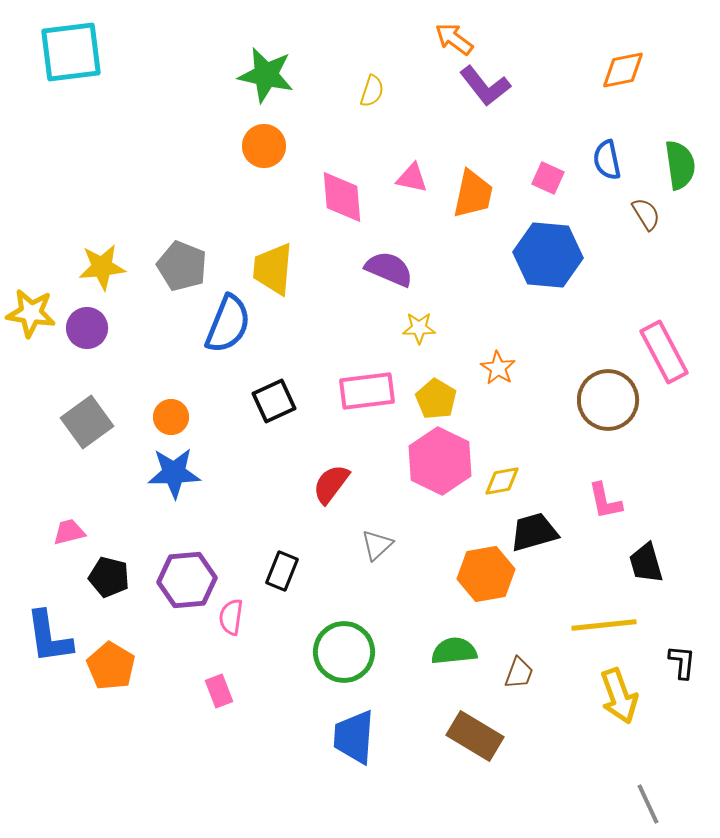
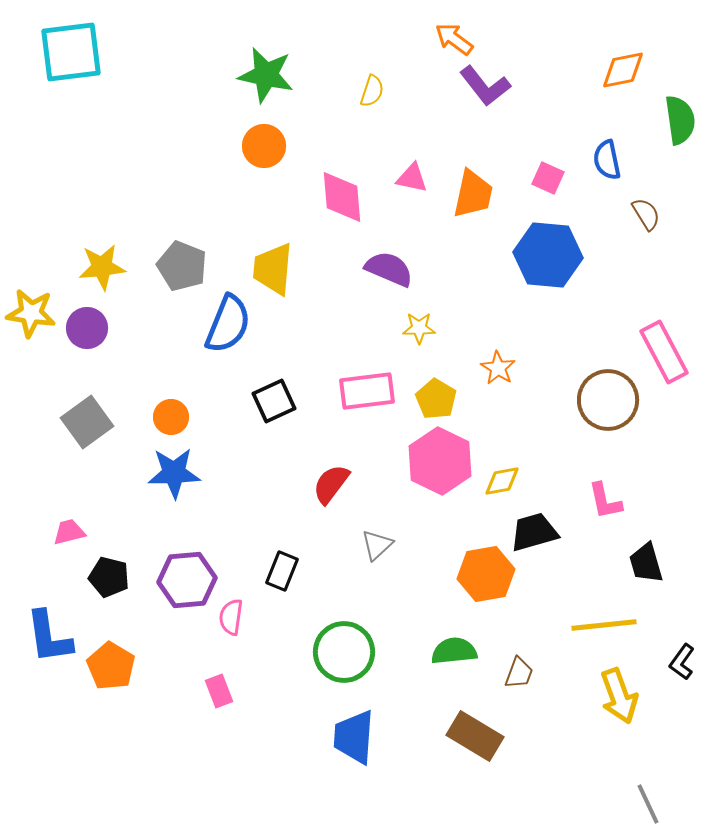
green semicircle at (680, 165): moved 45 px up
black L-shape at (682, 662): rotated 150 degrees counterclockwise
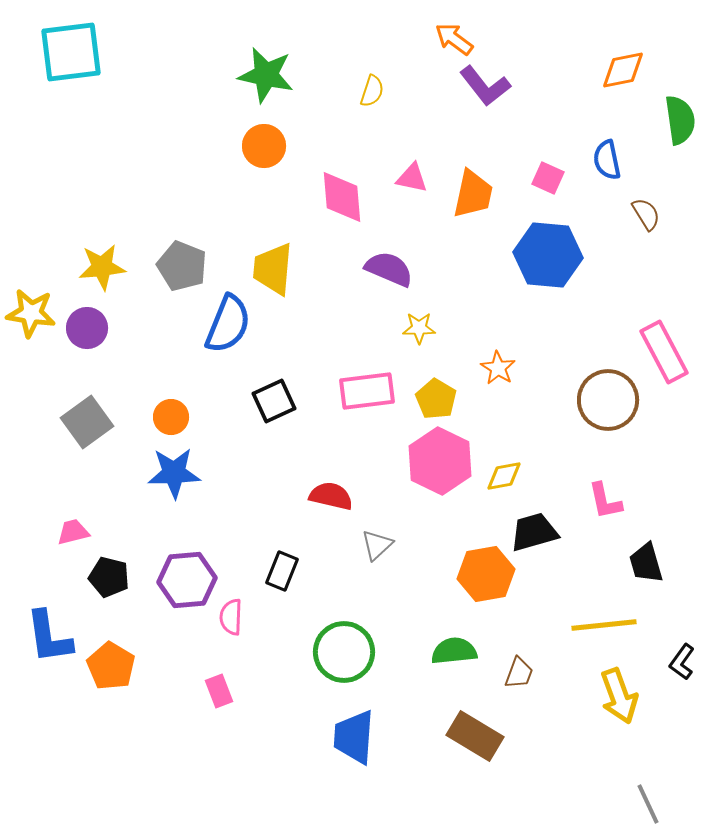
yellow diamond at (502, 481): moved 2 px right, 5 px up
red semicircle at (331, 484): moved 12 px down; rotated 66 degrees clockwise
pink trapezoid at (69, 532): moved 4 px right
pink semicircle at (231, 617): rotated 6 degrees counterclockwise
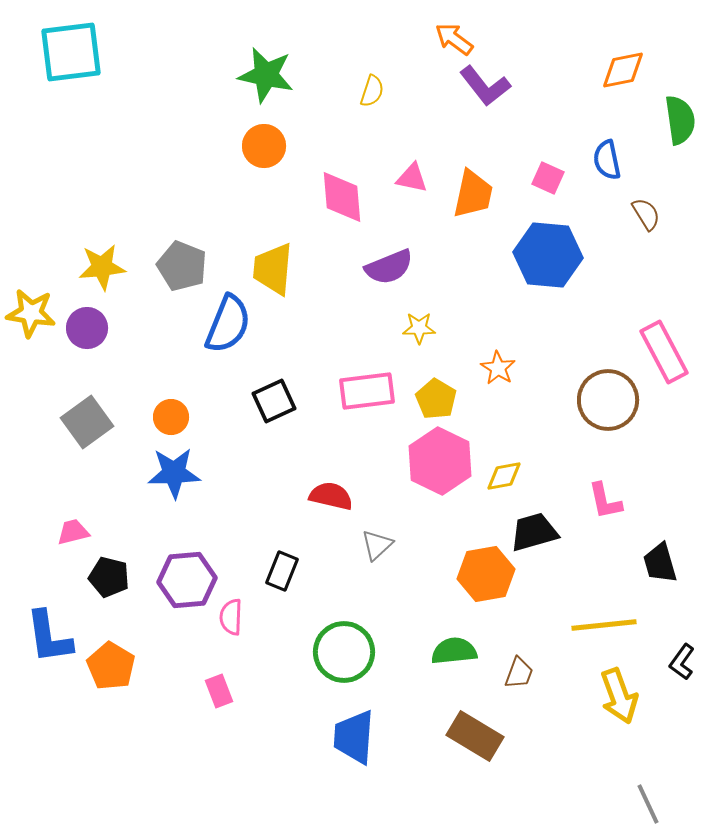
purple semicircle at (389, 269): moved 2 px up; rotated 135 degrees clockwise
black trapezoid at (646, 563): moved 14 px right
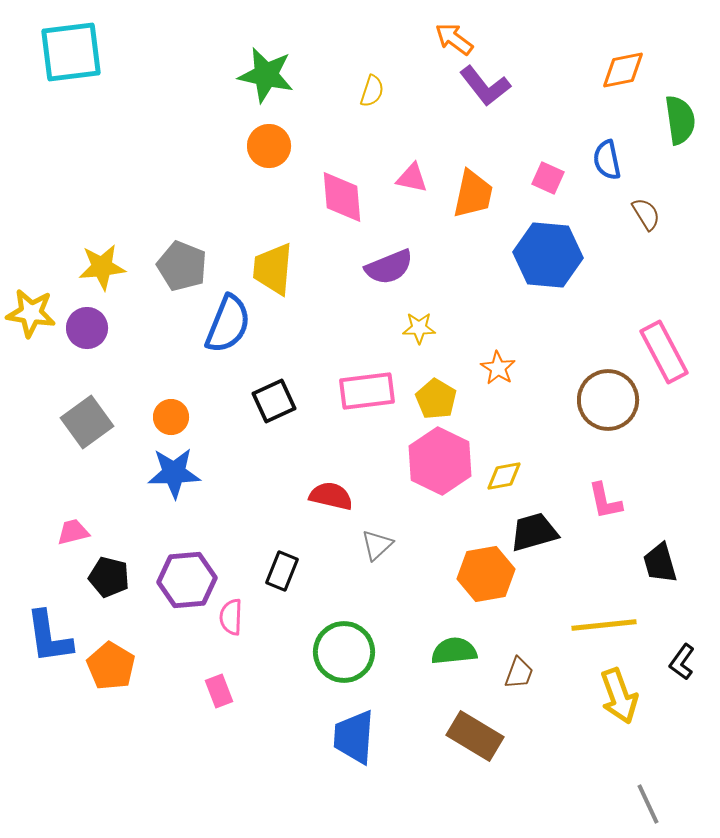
orange circle at (264, 146): moved 5 px right
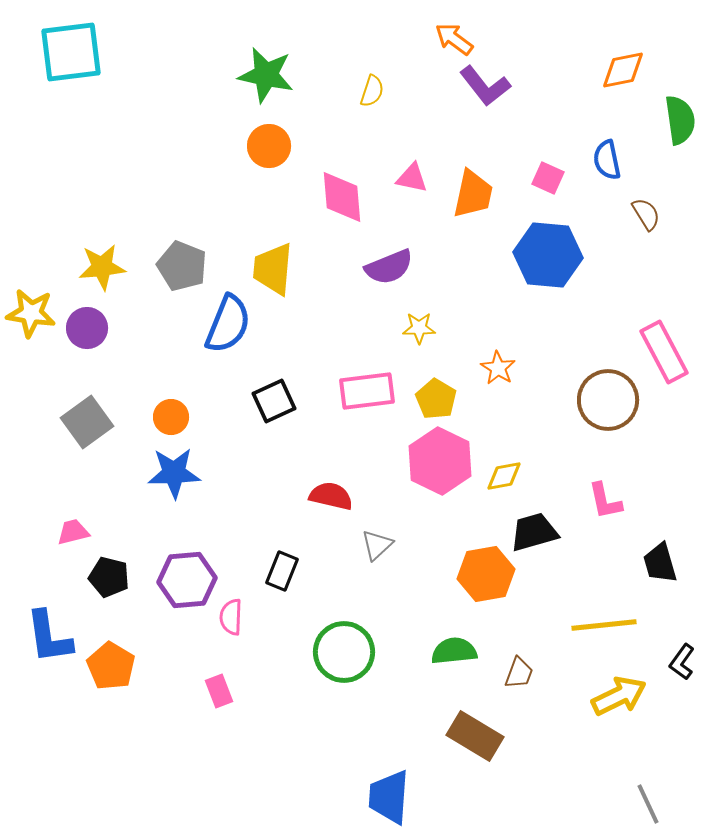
yellow arrow at (619, 696): rotated 96 degrees counterclockwise
blue trapezoid at (354, 737): moved 35 px right, 60 px down
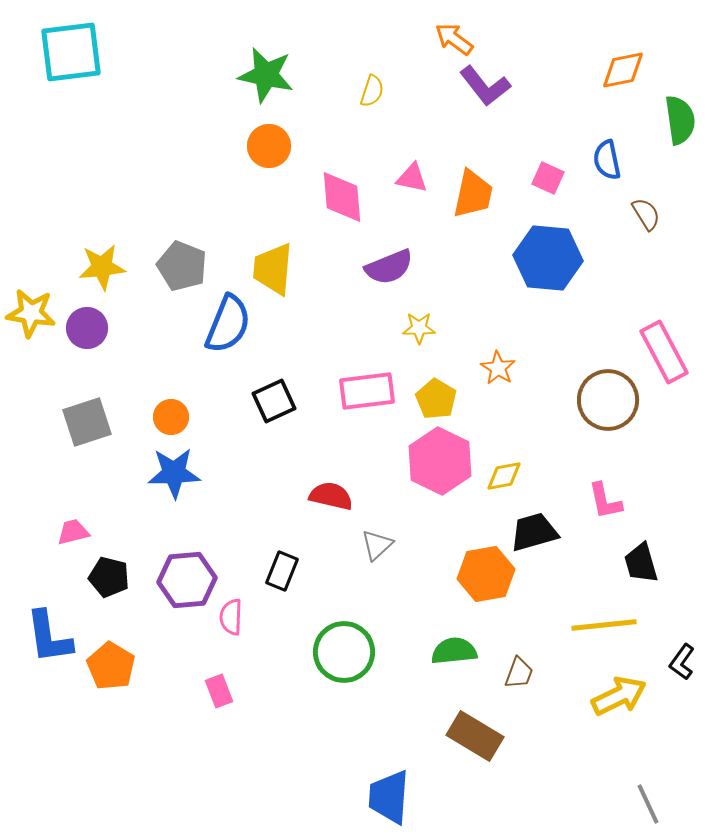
blue hexagon at (548, 255): moved 3 px down
gray square at (87, 422): rotated 18 degrees clockwise
black trapezoid at (660, 563): moved 19 px left
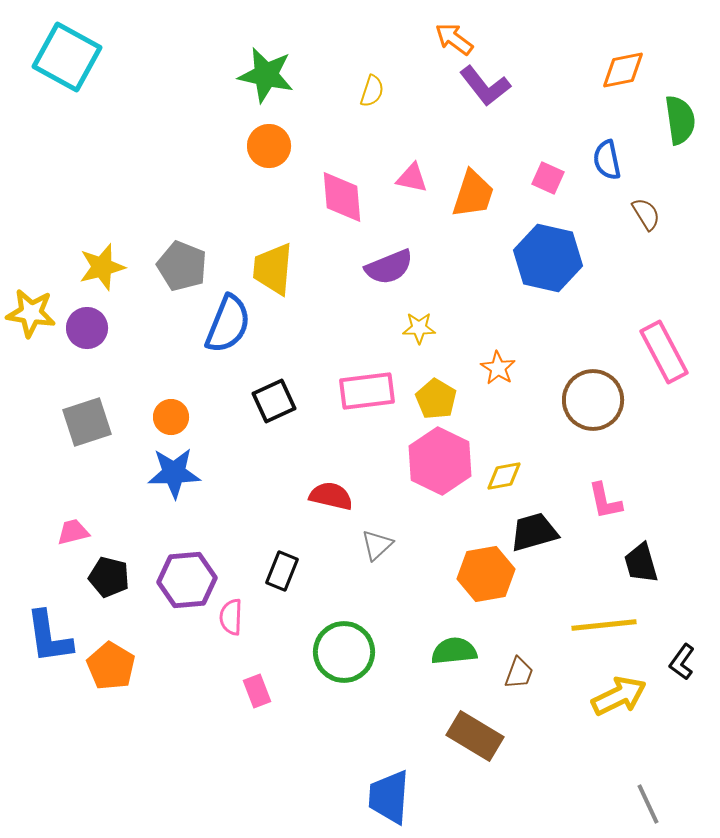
cyan square at (71, 52): moved 4 px left, 5 px down; rotated 36 degrees clockwise
orange trapezoid at (473, 194): rotated 6 degrees clockwise
blue hexagon at (548, 258): rotated 8 degrees clockwise
yellow star at (102, 267): rotated 9 degrees counterclockwise
brown circle at (608, 400): moved 15 px left
pink rectangle at (219, 691): moved 38 px right
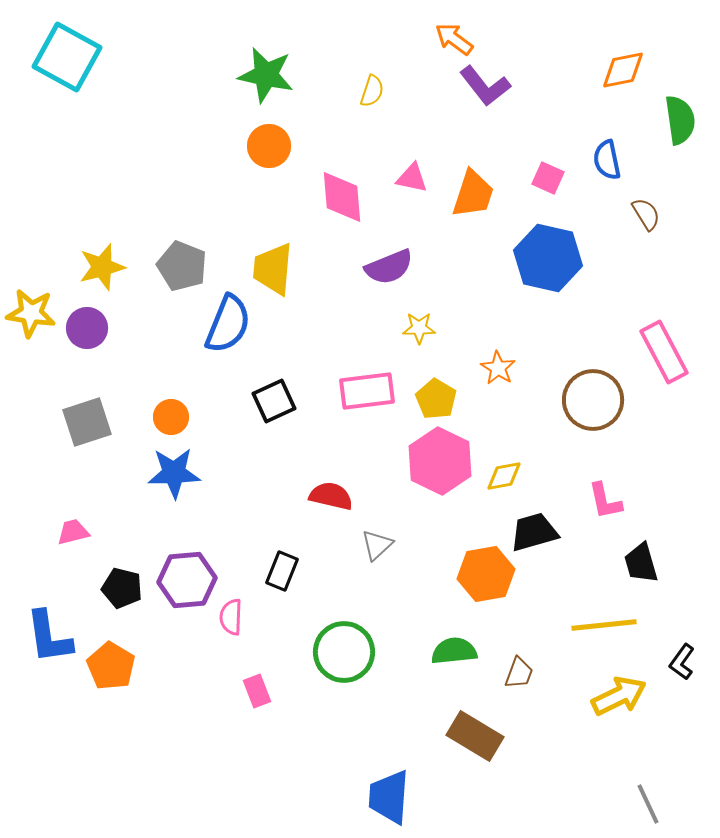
black pentagon at (109, 577): moved 13 px right, 11 px down
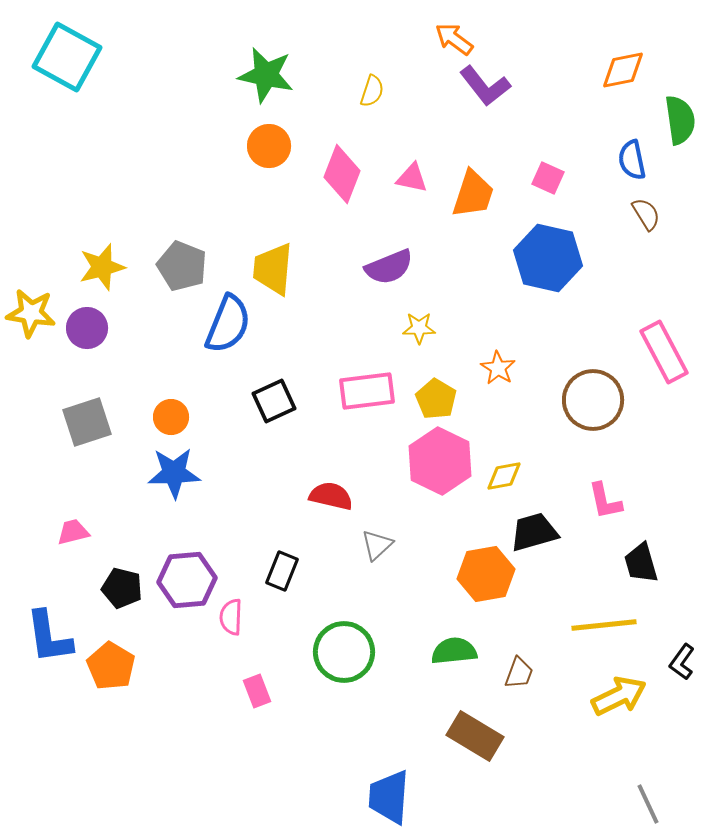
blue semicircle at (607, 160): moved 25 px right
pink diamond at (342, 197): moved 23 px up; rotated 26 degrees clockwise
